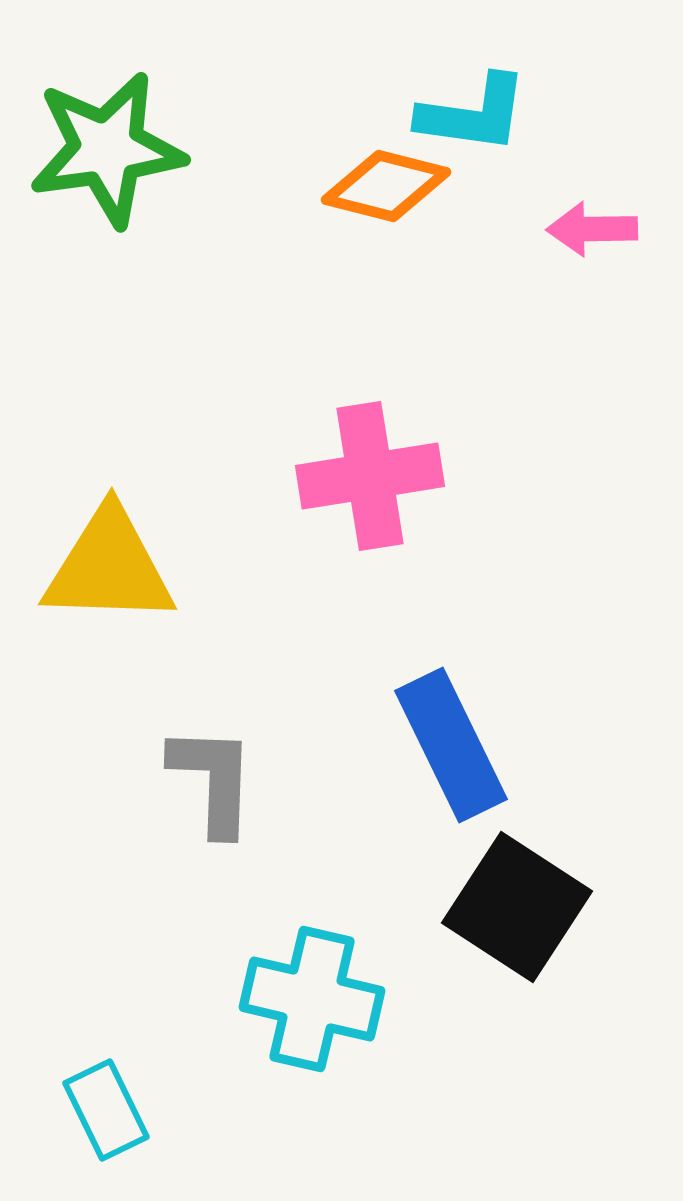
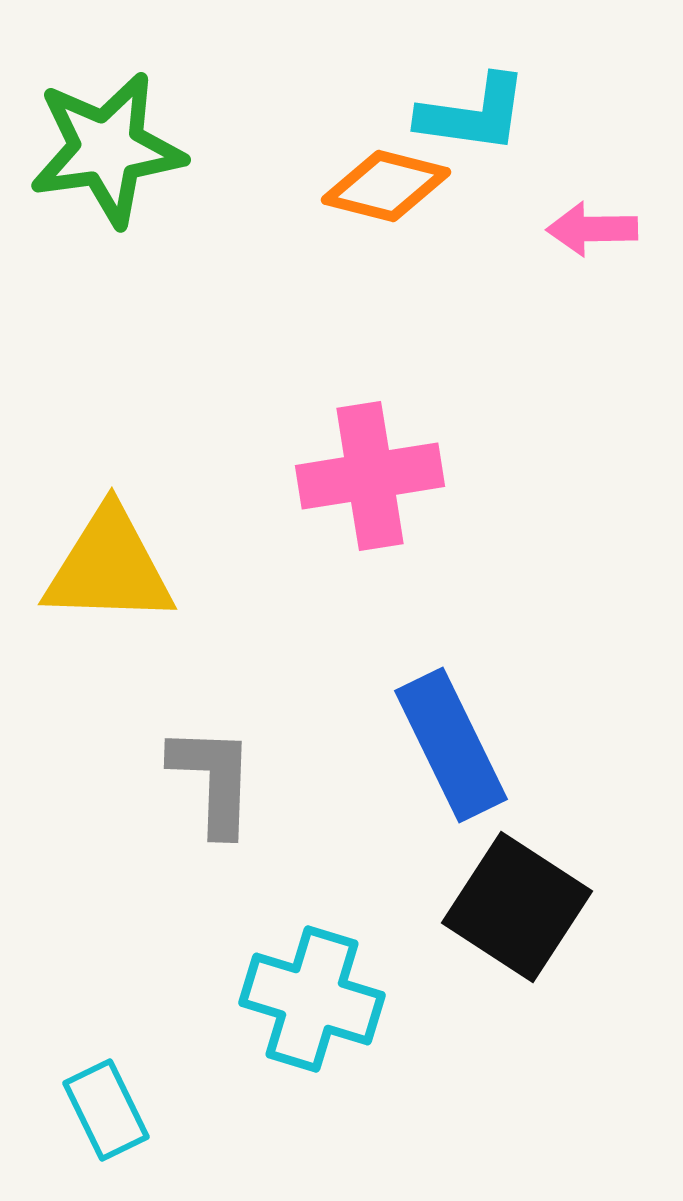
cyan cross: rotated 4 degrees clockwise
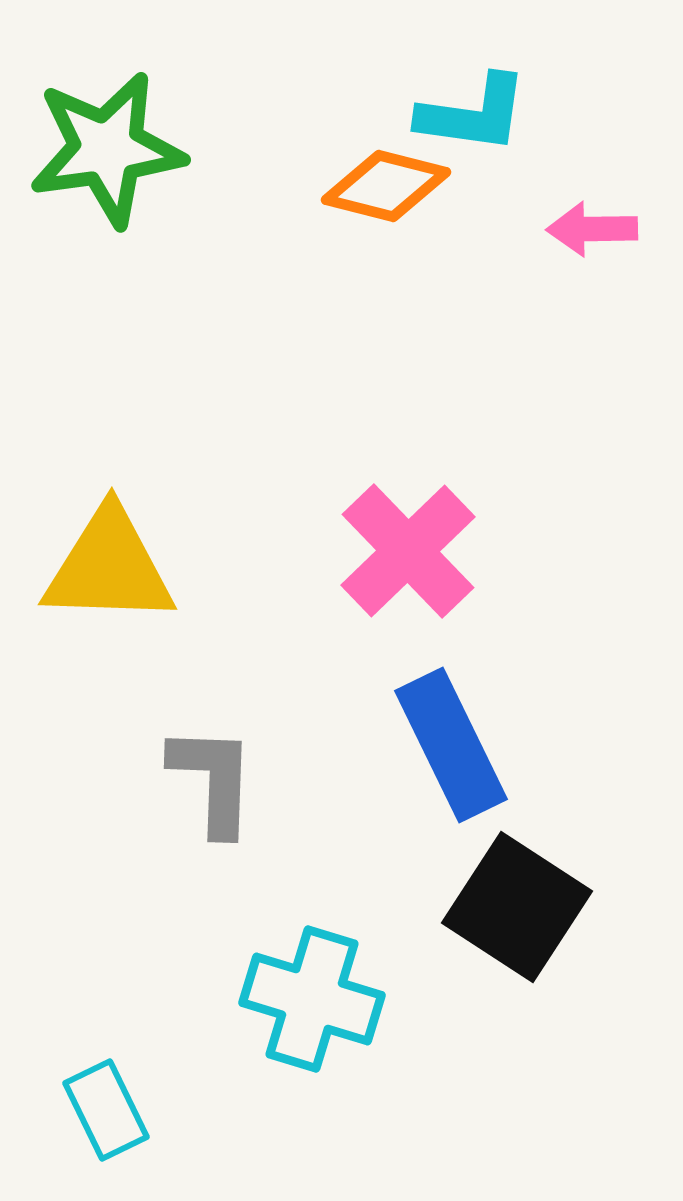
pink cross: moved 38 px right, 75 px down; rotated 35 degrees counterclockwise
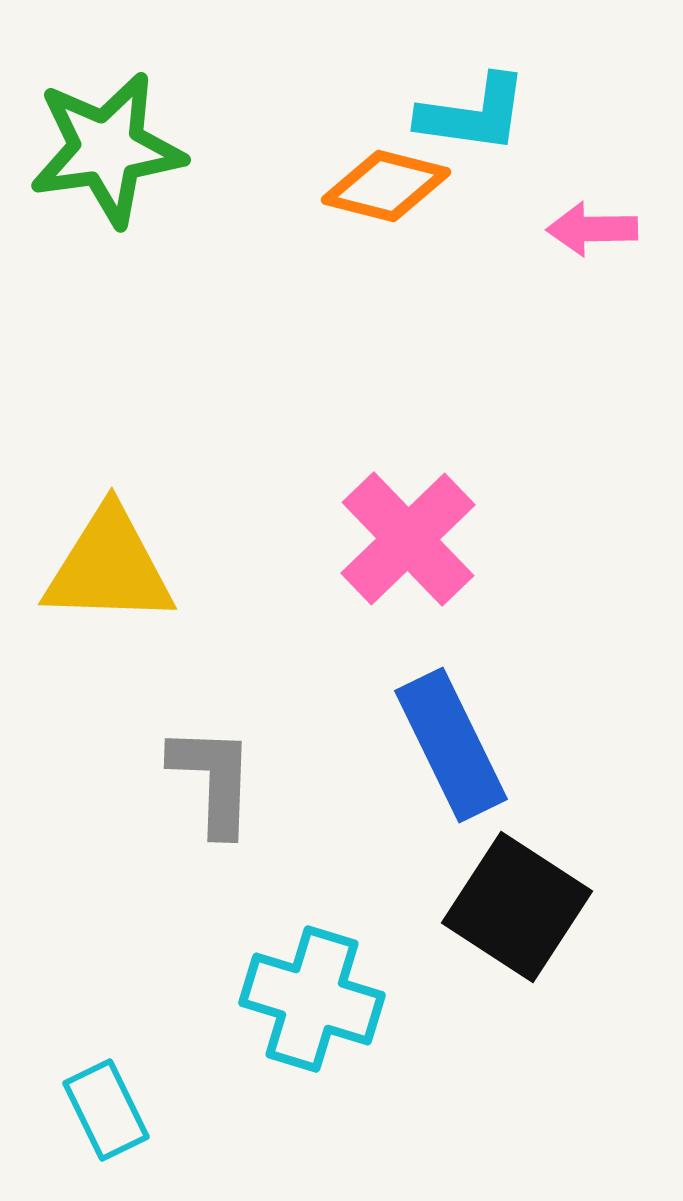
pink cross: moved 12 px up
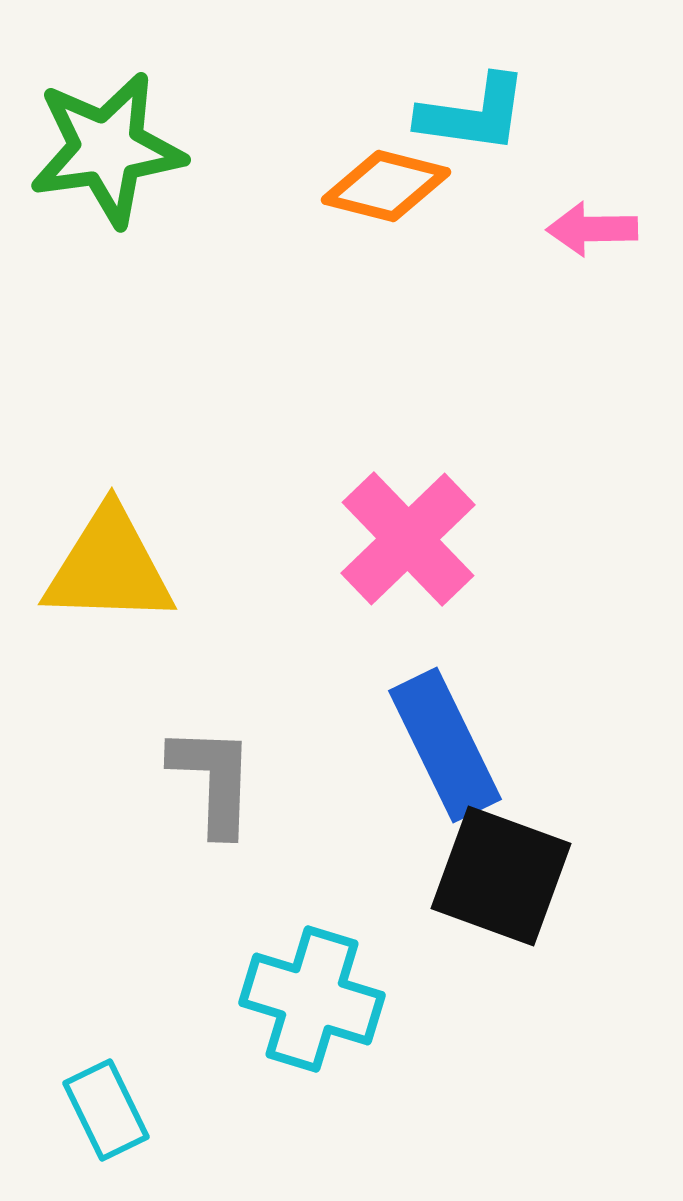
blue rectangle: moved 6 px left
black square: moved 16 px left, 31 px up; rotated 13 degrees counterclockwise
